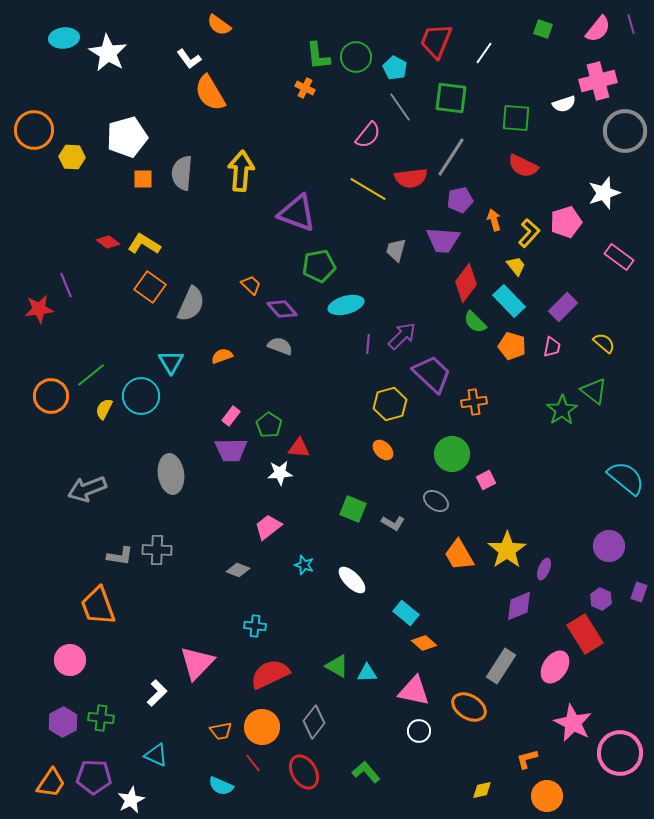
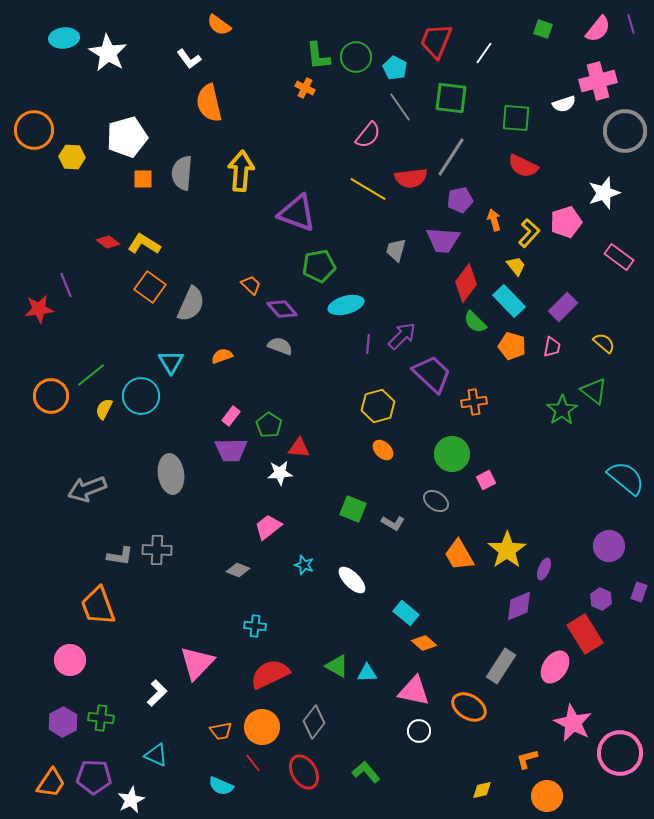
orange semicircle at (210, 93): moved 1 px left, 10 px down; rotated 18 degrees clockwise
yellow hexagon at (390, 404): moved 12 px left, 2 px down
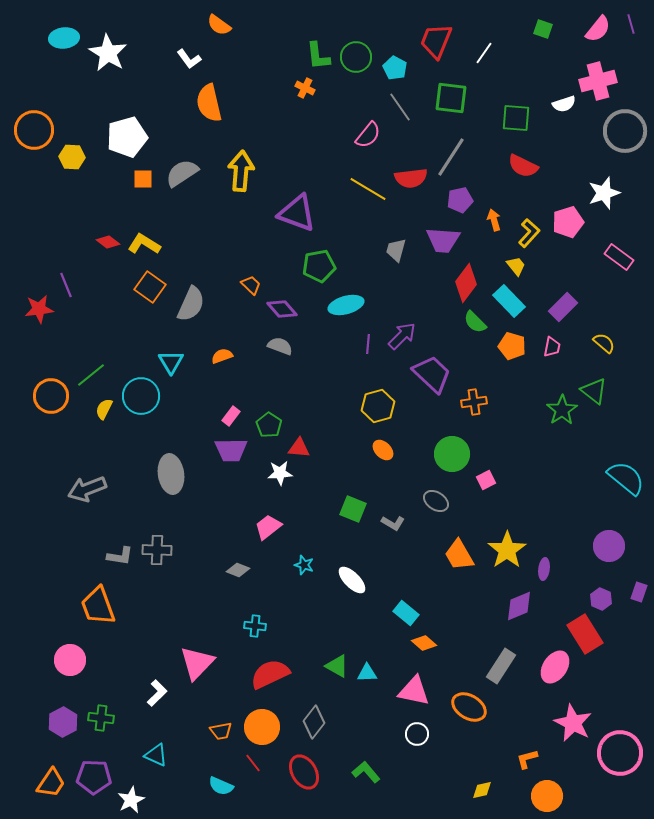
gray semicircle at (182, 173): rotated 52 degrees clockwise
pink pentagon at (566, 222): moved 2 px right
purple ellipse at (544, 569): rotated 15 degrees counterclockwise
white circle at (419, 731): moved 2 px left, 3 px down
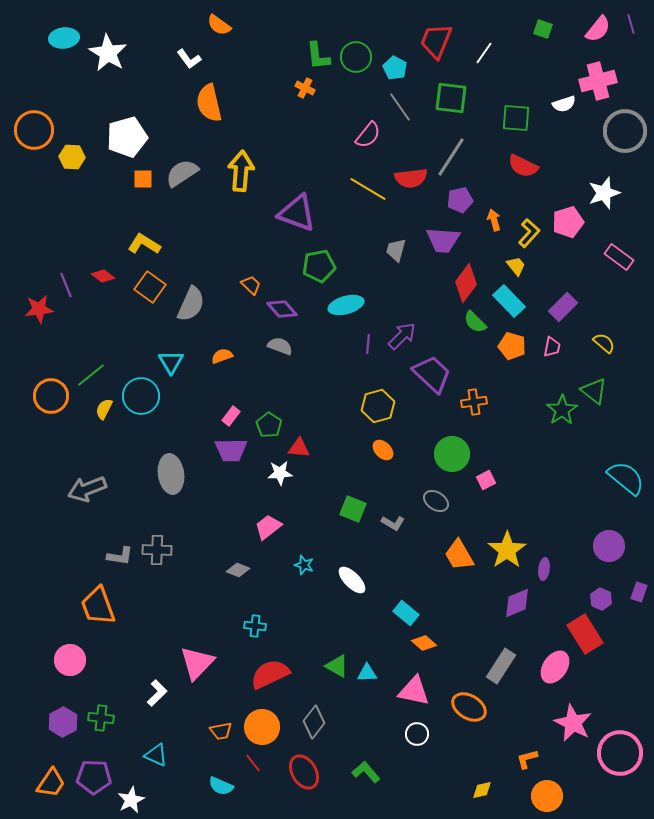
red diamond at (108, 242): moved 5 px left, 34 px down
purple diamond at (519, 606): moved 2 px left, 3 px up
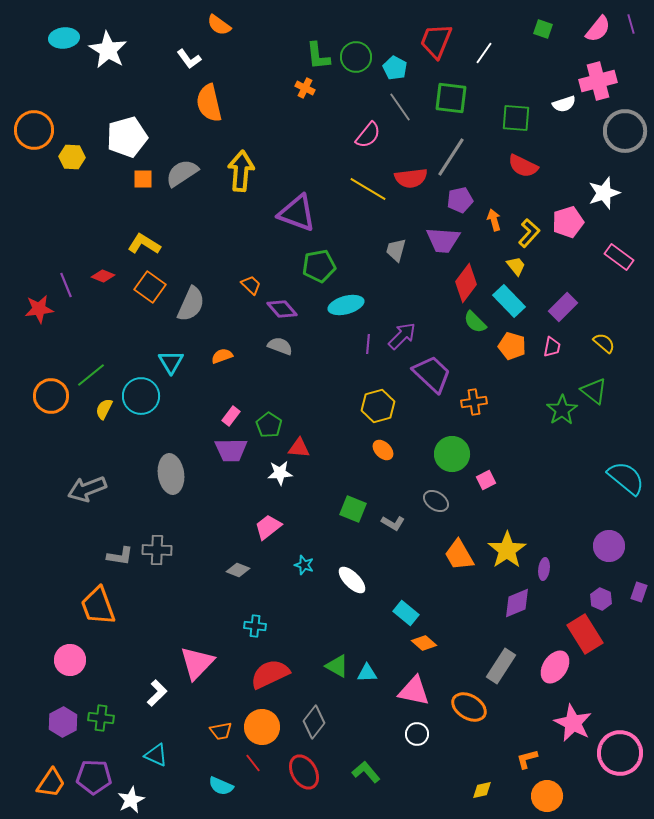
white star at (108, 53): moved 3 px up
red diamond at (103, 276): rotated 15 degrees counterclockwise
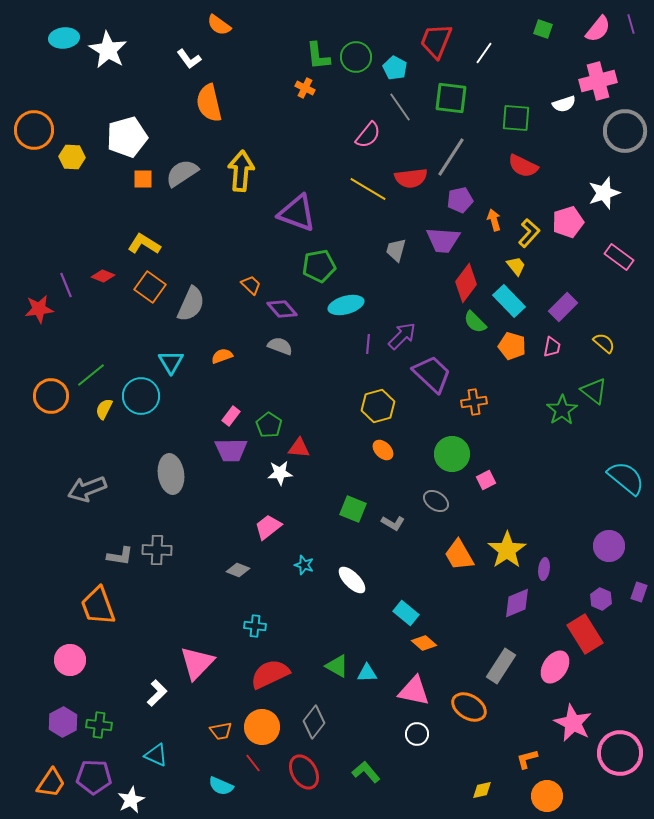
green cross at (101, 718): moved 2 px left, 7 px down
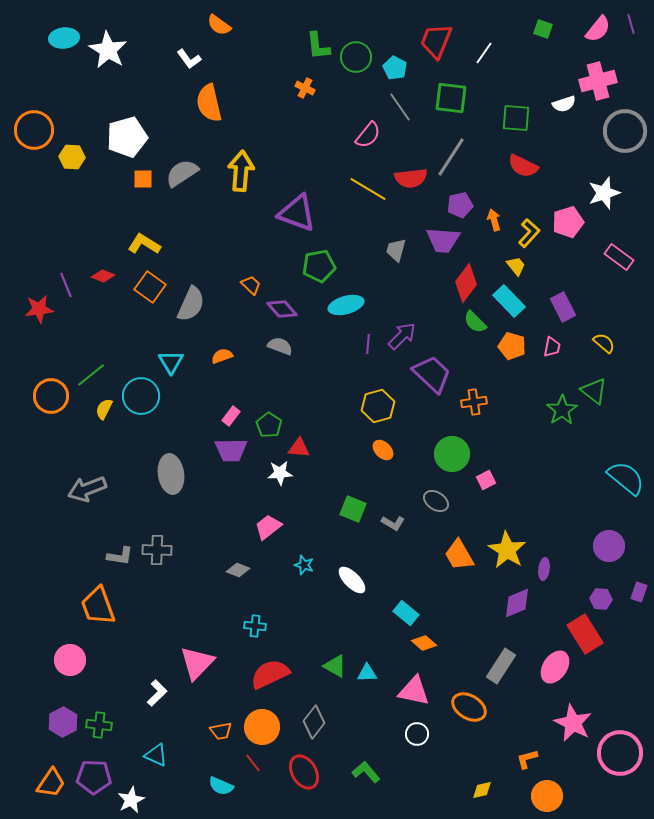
green L-shape at (318, 56): moved 10 px up
purple pentagon at (460, 200): moved 5 px down
purple rectangle at (563, 307): rotated 72 degrees counterclockwise
yellow star at (507, 550): rotated 6 degrees counterclockwise
purple hexagon at (601, 599): rotated 20 degrees counterclockwise
green triangle at (337, 666): moved 2 px left
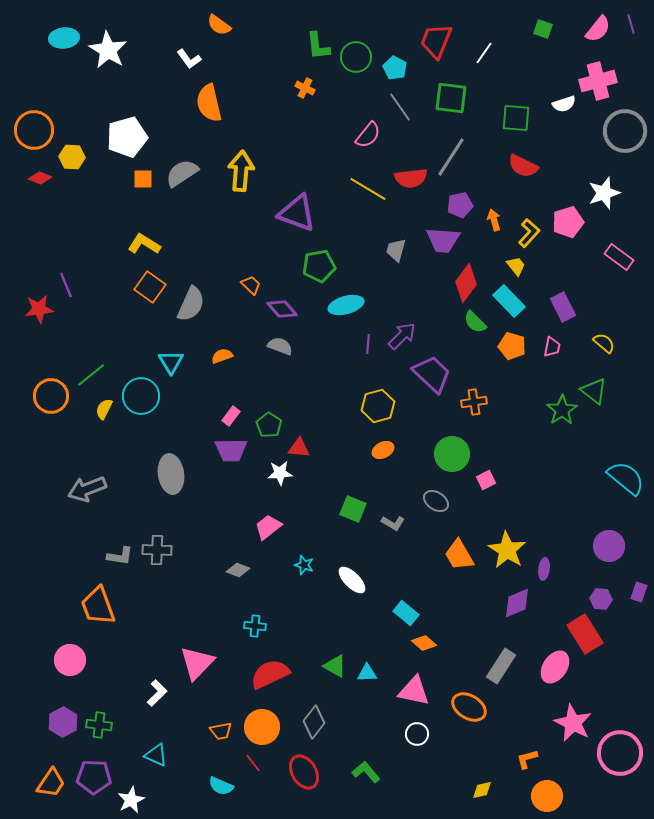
red diamond at (103, 276): moved 63 px left, 98 px up
orange ellipse at (383, 450): rotated 70 degrees counterclockwise
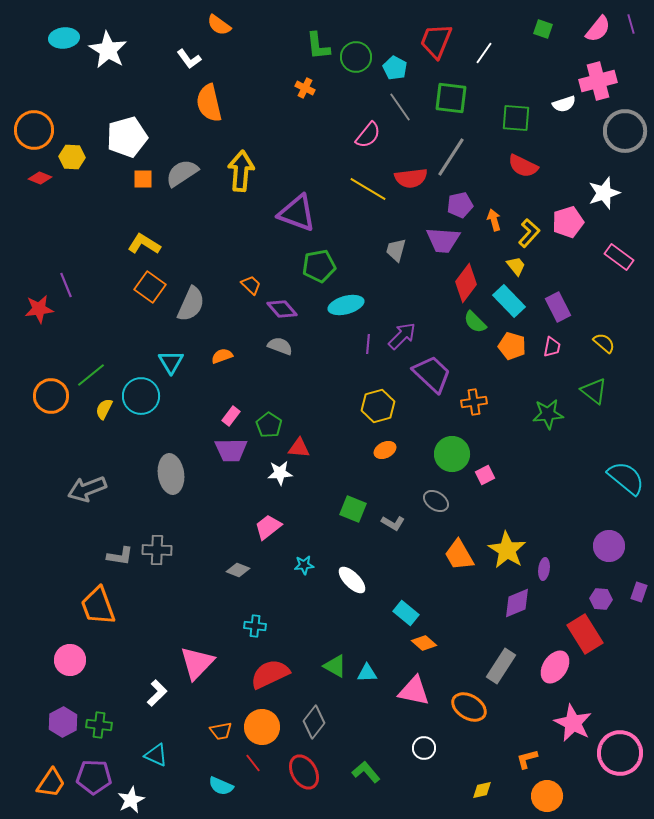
purple rectangle at (563, 307): moved 5 px left
green star at (562, 410): moved 14 px left, 4 px down; rotated 28 degrees clockwise
orange ellipse at (383, 450): moved 2 px right
pink square at (486, 480): moved 1 px left, 5 px up
cyan star at (304, 565): rotated 24 degrees counterclockwise
white circle at (417, 734): moved 7 px right, 14 px down
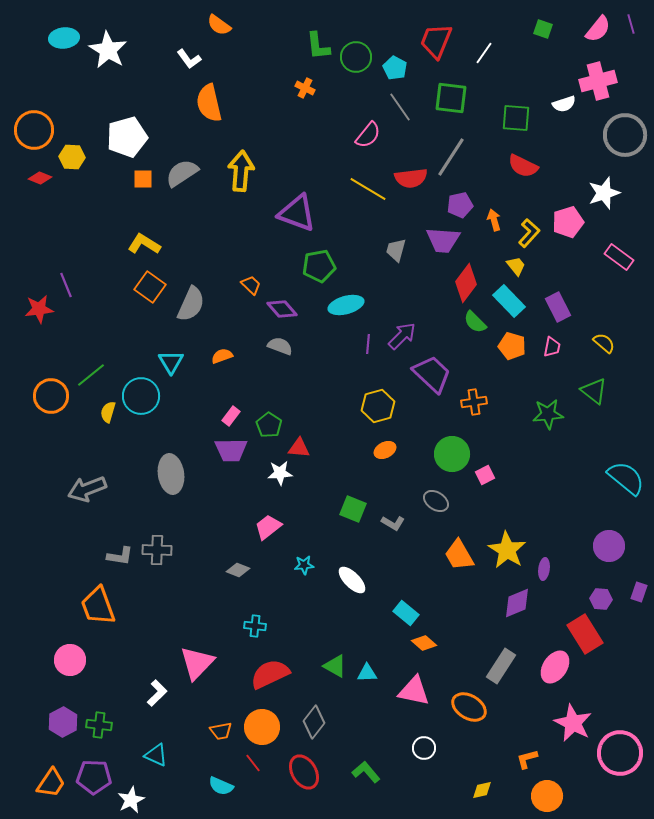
gray circle at (625, 131): moved 4 px down
yellow semicircle at (104, 409): moved 4 px right, 3 px down; rotated 10 degrees counterclockwise
